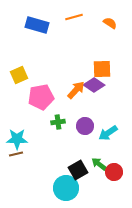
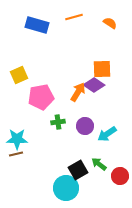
orange arrow: moved 2 px right, 2 px down; rotated 12 degrees counterclockwise
cyan arrow: moved 1 px left, 1 px down
red circle: moved 6 px right, 4 px down
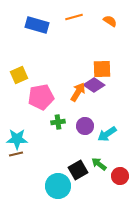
orange semicircle: moved 2 px up
cyan circle: moved 8 px left, 2 px up
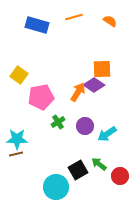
yellow square: rotated 30 degrees counterclockwise
green cross: rotated 24 degrees counterclockwise
cyan circle: moved 2 px left, 1 px down
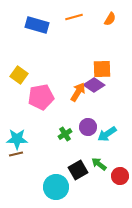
orange semicircle: moved 2 px up; rotated 88 degrees clockwise
green cross: moved 7 px right, 12 px down
purple circle: moved 3 px right, 1 px down
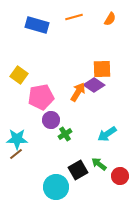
purple circle: moved 37 px left, 7 px up
brown line: rotated 24 degrees counterclockwise
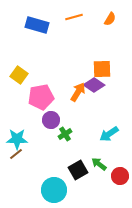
cyan arrow: moved 2 px right
cyan circle: moved 2 px left, 3 px down
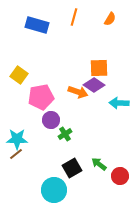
orange line: rotated 60 degrees counterclockwise
orange square: moved 3 px left, 1 px up
orange arrow: rotated 78 degrees clockwise
cyan arrow: moved 10 px right, 31 px up; rotated 36 degrees clockwise
black square: moved 6 px left, 2 px up
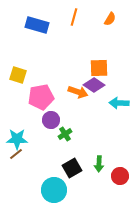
yellow square: moved 1 px left; rotated 18 degrees counterclockwise
green arrow: rotated 126 degrees counterclockwise
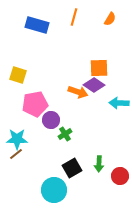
pink pentagon: moved 6 px left, 7 px down
